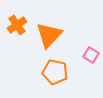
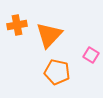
orange cross: rotated 24 degrees clockwise
orange pentagon: moved 2 px right
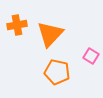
orange triangle: moved 1 px right, 1 px up
pink square: moved 1 px down
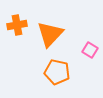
pink square: moved 1 px left, 6 px up
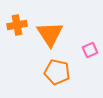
orange triangle: rotated 16 degrees counterclockwise
pink square: rotated 35 degrees clockwise
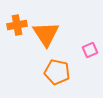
orange triangle: moved 4 px left
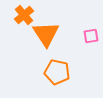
orange cross: moved 7 px right, 10 px up; rotated 30 degrees counterclockwise
pink square: moved 1 px right, 14 px up; rotated 14 degrees clockwise
